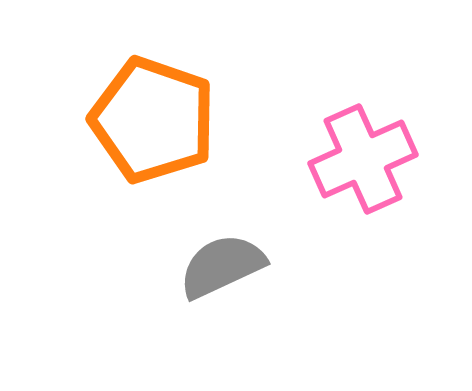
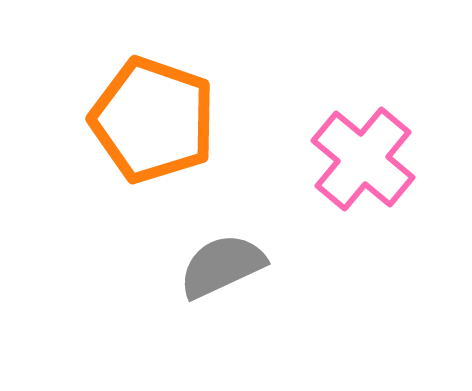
pink cross: rotated 26 degrees counterclockwise
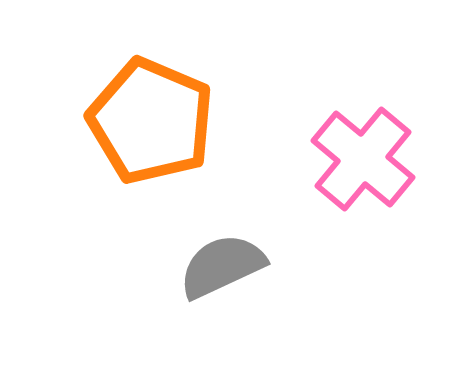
orange pentagon: moved 2 px left, 1 px down; rotated 4 degrees clockwise
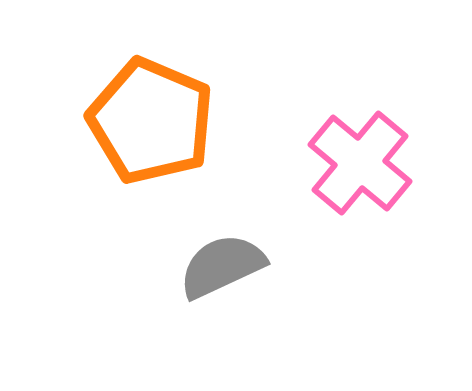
pink cross: moved 3 px left, 4 px down
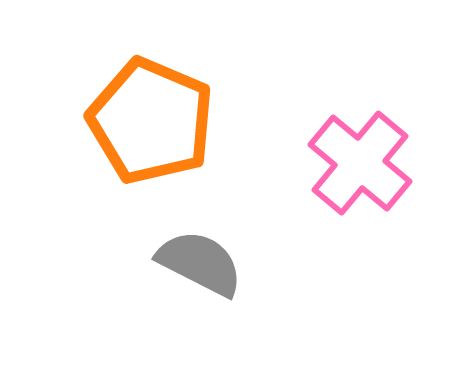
gray semicircle: moved 22 px left, 3 px up; rotated 52 degrees clockwise
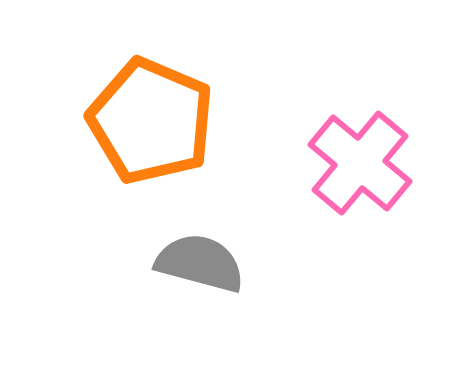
gray semicircle: rotated 12 degrees counterclockwise
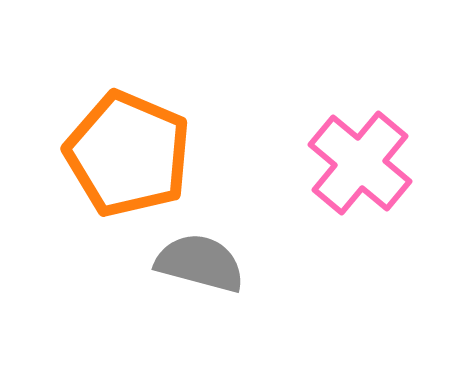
orange pentagon: moved 23 px left, 33 px down
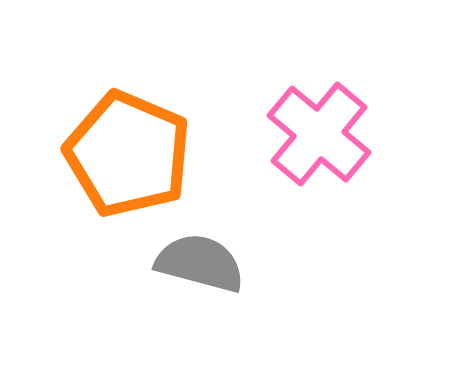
pink cross: moved 41 px left, 29 px up
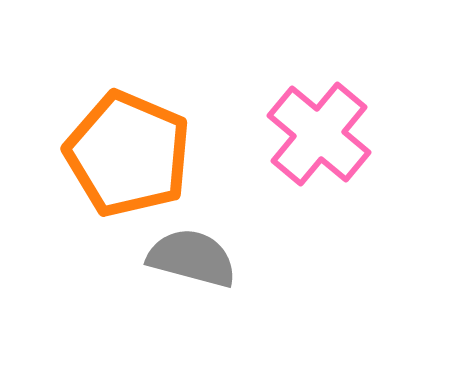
gray semicircle: moved 8 px left, 5 px up
